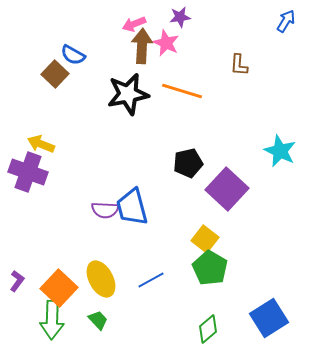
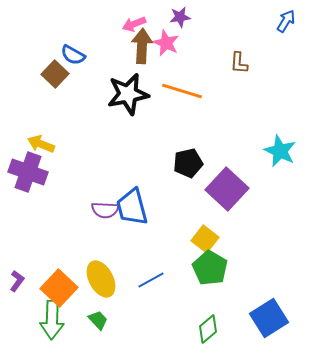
brown L-shape: moved 2 px up
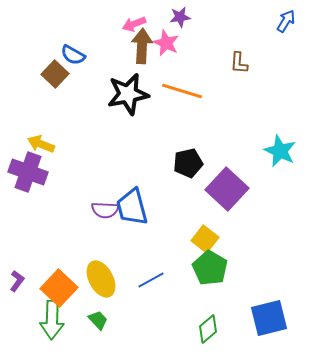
blue square: rotated 18 degrees clockwise
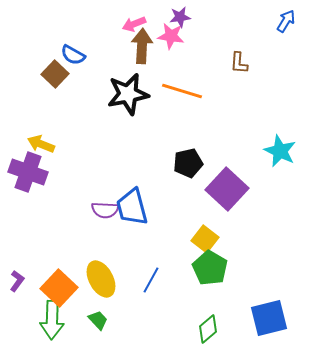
pink star: moved 5 px right, 7 px up; rotated 16 degrees counterclockwise
blue line: rotated 32 degrees counterclockwise
